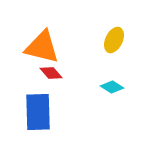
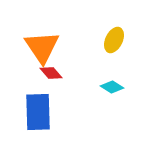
orange triangle: rotated 42 degrees clockwise
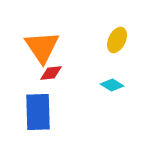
yellow ellipse: moved 3 px right
red diamond: rotated 55 degrees counterclockwise
cyan diamond: moved 2 px up
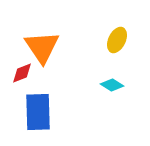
red diamond: moved 29 px left; rotated 15 degrees counterclockwise
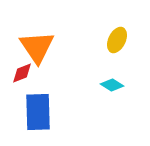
orange triangle: moved 5 px left
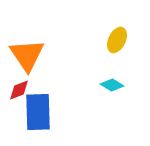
orange triangle: moved 10 px left, 8 px down
red diamond: moved 3 px left, 17 px down
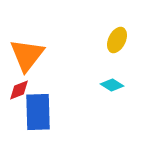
orange triangle: rotated 12 degrees clockwise
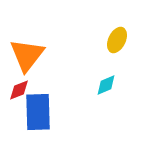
cyan diamond: moved 6 px left; rotated 55 degrees counterclockwise
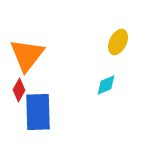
yellow ellipse: moved 1 px right, 2 px down
red diamond: rotated 40 degrees counterclockwise
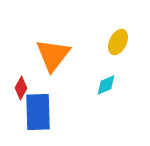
orange triangle: moved 26 px right
red diamond: moved 2 px right, 2 px up
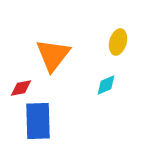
yellow ellipse: rotated 10 degrees counterclockwise
red diamond: rotated 50 degrees clockwise
blue rectangle: moved 9 px down
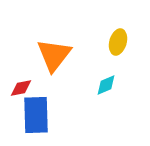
orange triangle: moved 1 px right
blue rectangle: moved 2 px left, 6 px up
